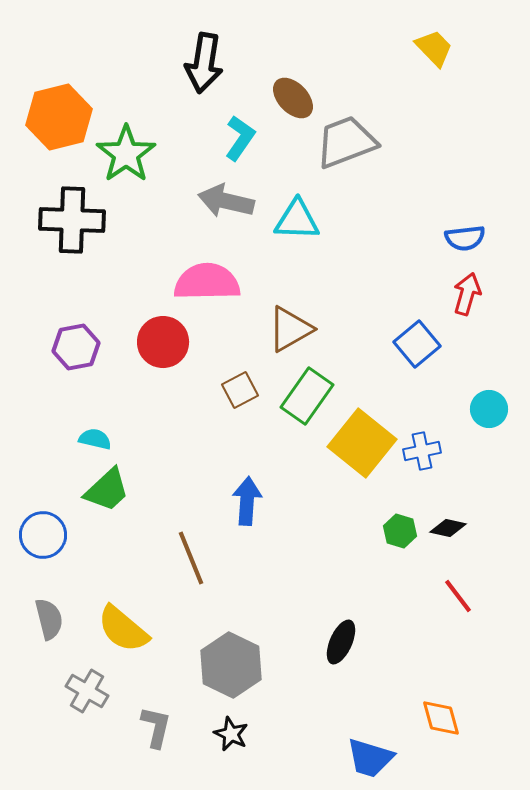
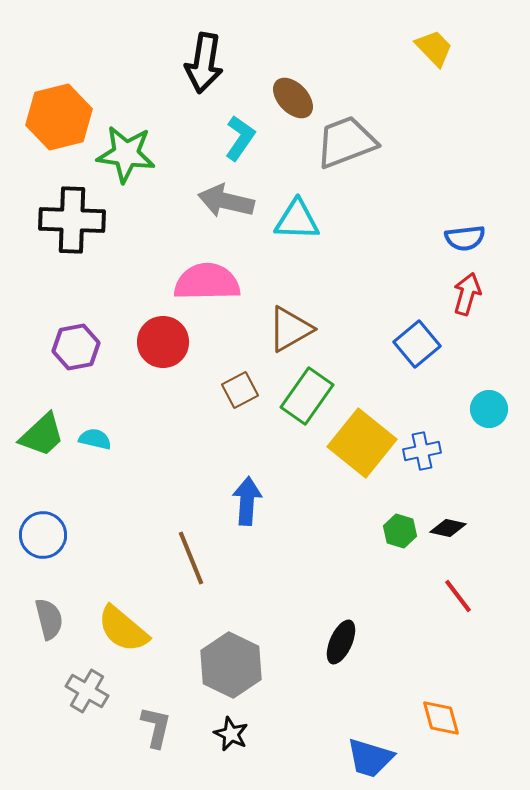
green star: rotated 30 degrees counterclockwise
green trapezoid: moved 65 px left, 55 px up
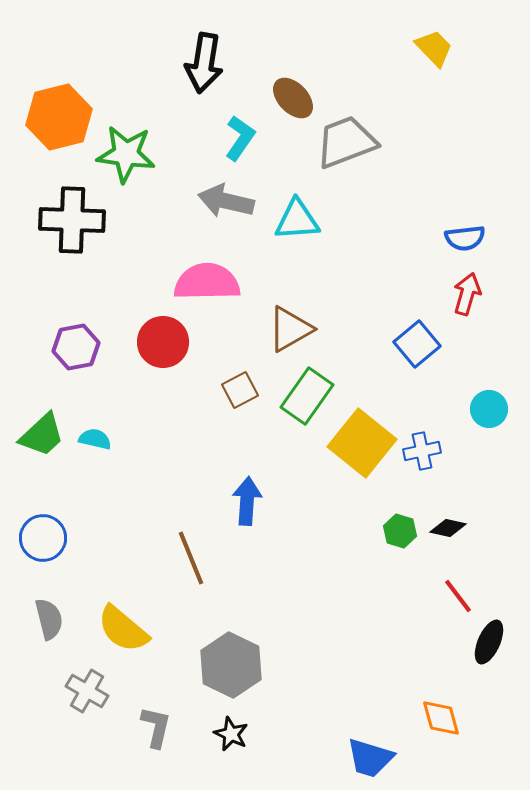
cyan triangle: rotated 6 degrees counterclockwise
blue circle: moved 3 px down
black ellipse: moved 148 px right
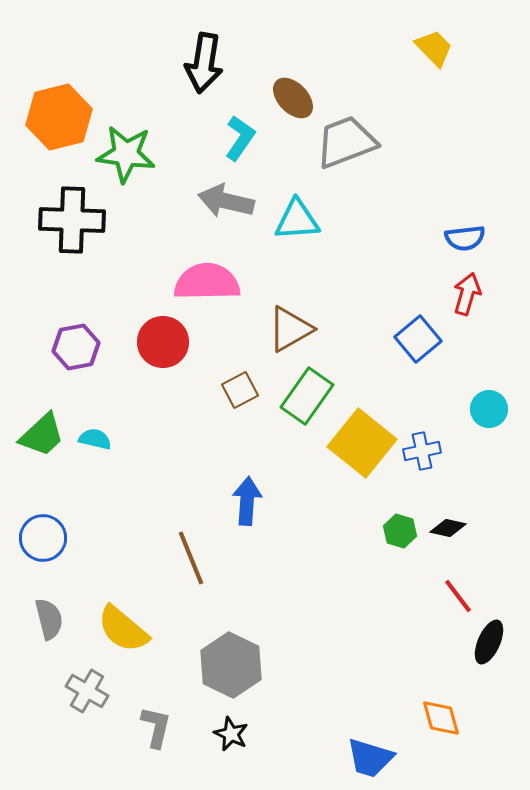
blue square: moved 1 px right, 5 px up
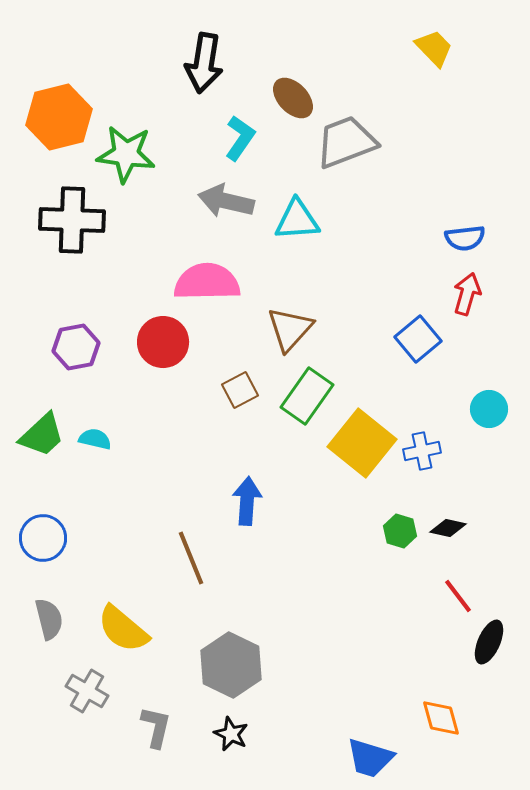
brown triangle: rotated 18 degrees counterclockwise
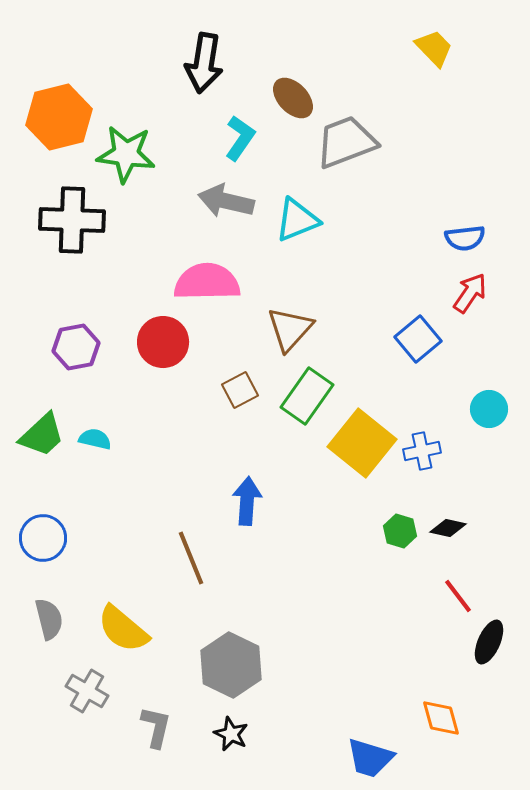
cyan triangle: rotated 18 degrees counterclockwise
red arrow: moved 3 px right, 1 px up; rotated 18 degrees clockwise
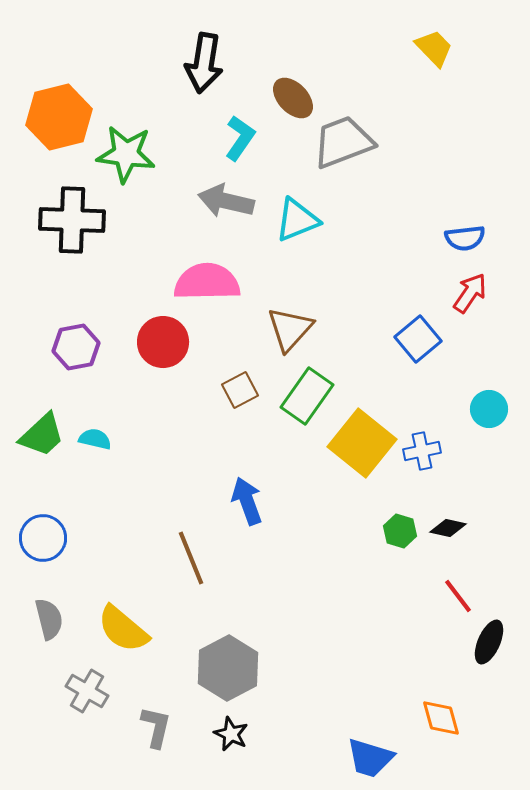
gray trapezoid: moved 3 px left
blue arrow: rotated 24 degrees counterclockwise
gray hexagon: moved 3 px left, 3 px down; rotated 6 degrees clockwise
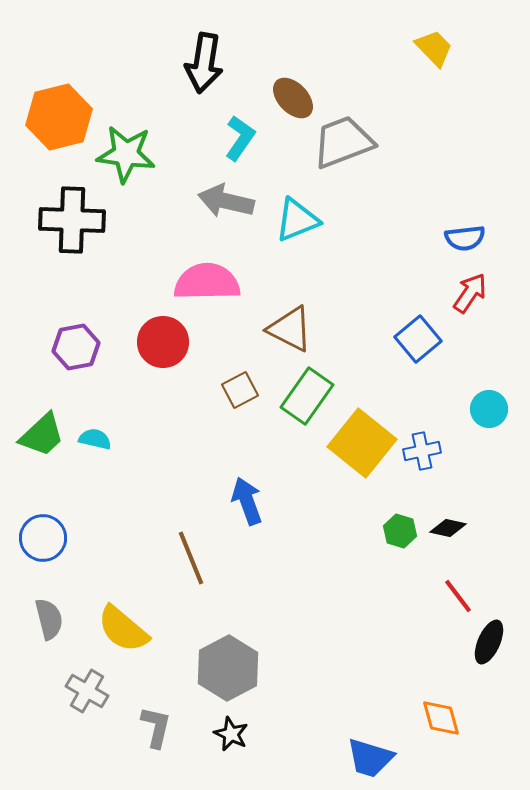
brown triangle: rotated 45 degrees counterclockwise
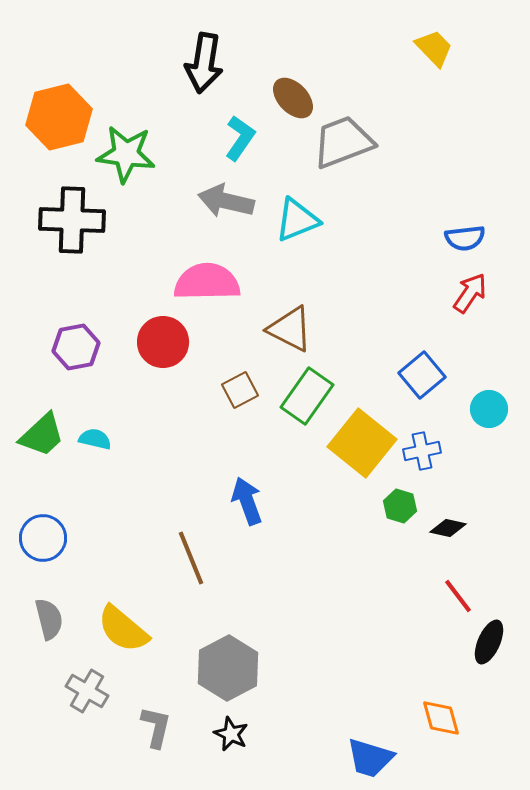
blue square: moved 4 px right, 36 px down
green hexagon: moved 25 px up
